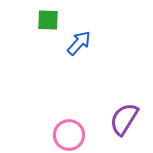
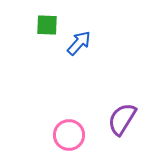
green square: moved 1 px left, 5 px down
purple semicircle: moved 2 px left
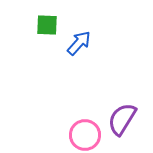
pink circle: moved 16 px right
